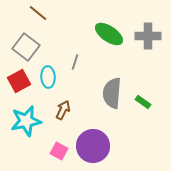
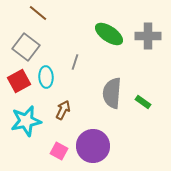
cyan ellipse: moved 2 px left
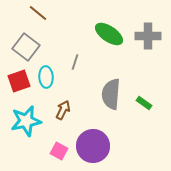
red square: rotated 10 degrees clockwise
gray semicircle: moved 1 px left, 1 px down
green rectangle: moved 1 px right, 1 px down
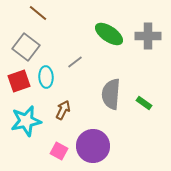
gray line: rotated 35 degrees clockwise
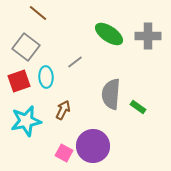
green rectangle: moved 6 px left, 4 px down
pink square: moved 5 px right, 2 px down
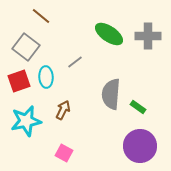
brown line: moved 3 px right, 3 px down
purple circle: moved 47 px right
